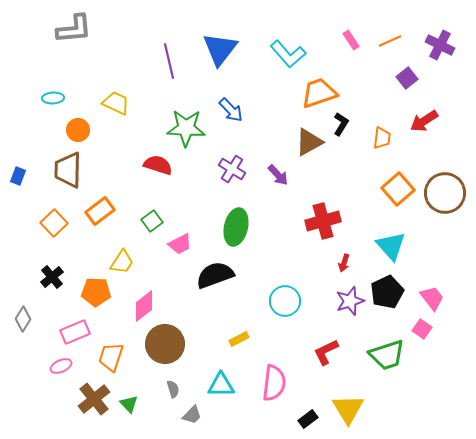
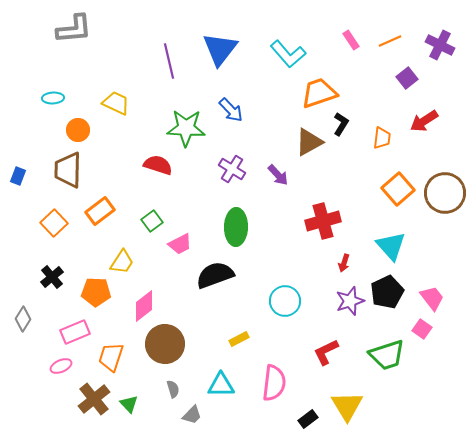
green ellipse at (236, 227): rotated 12 degrees counterclockwise
yellow triangle at (348, 409): moved 1 px left, 3 px up
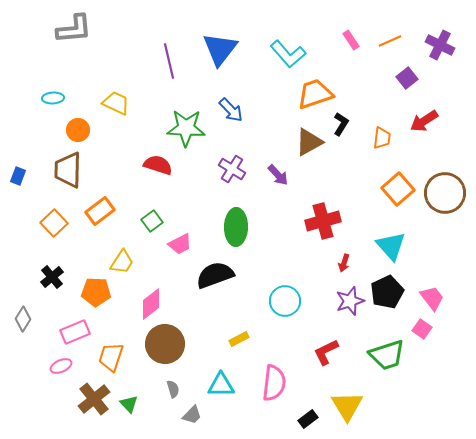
orange trapezoid at (319, 93): moved 4 px left, 1 px down
pink diamond at (144, 306): moved 7 px right, 2 px up
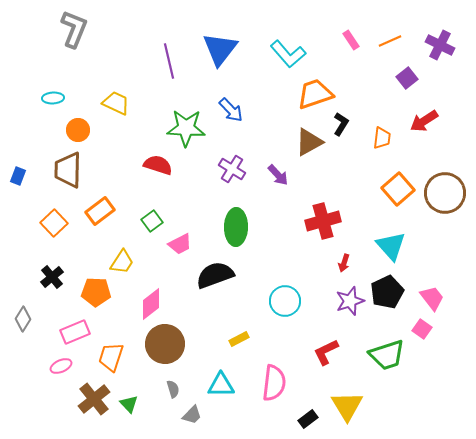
gray L-shape at (74, 29): rotated 63 degrees counterclockwise
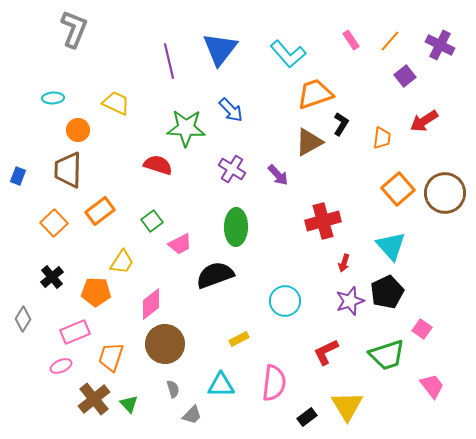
orange line at (390, 41): rotated 25 degrees counterclockwise
purple square at (407, 78): moved 2 px left, 2 px up
pink trapezoid at (432, 298): moved 88 px down
black rectangle at (308, 419): moved 1 px left, 2 px up
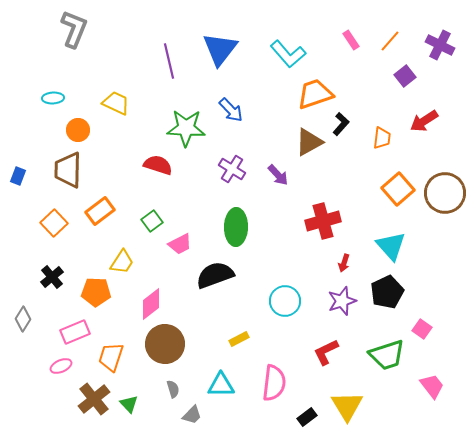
black L-shape at (341, 124): rotated 10 degrees clockwise
purple star at (350, 301): moved 8 px left
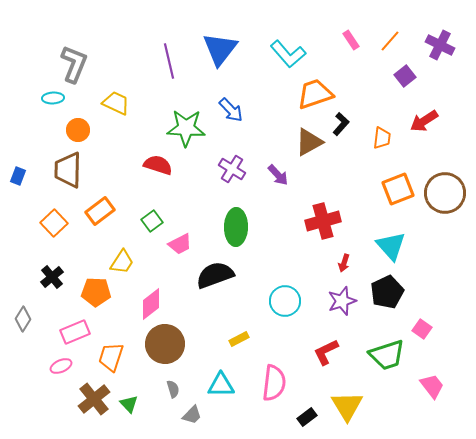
gray L-shape at (74, 29): moved 35 px down
orange square at (398, 189): rotated 20 degrees clockwise
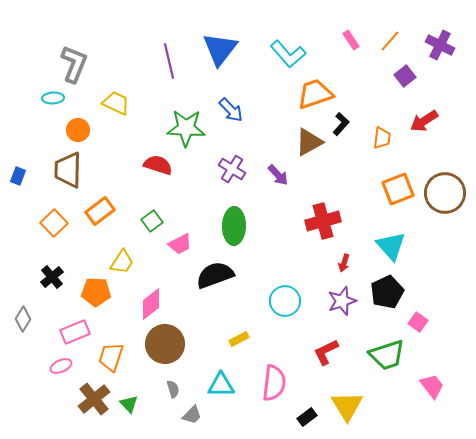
green ellipse at (236, 227): moved 2 px left, 1 px up
pink square at (422, 329): moved 4 px left, 7 px up
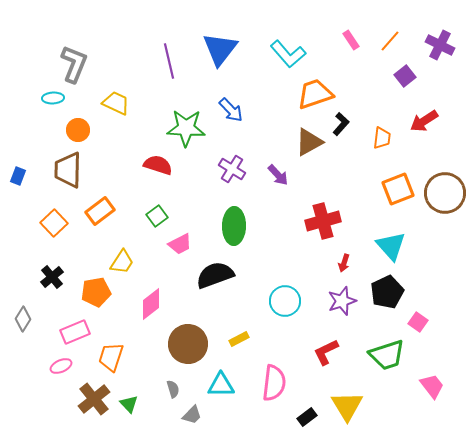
green square at (152, 221): moved 5 px right, 5 px up
orange pentagon at (96, 292): rotated 12 degrees counterclockwise
brown circle at (165, 344): moved 23 px right
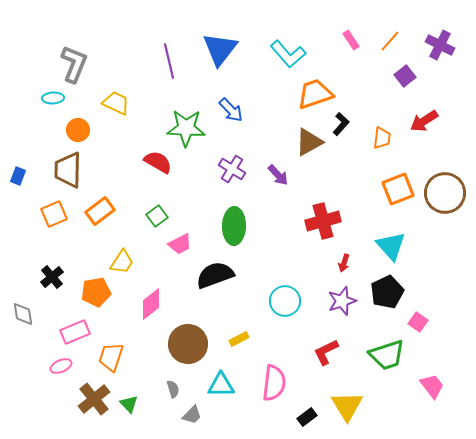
red semicircle at (158, 165): moved 3 px up; rotated 12 degrees clockwise
orange square at (54, 223): moved 9 px up; rotated 20 degrees clockwise
gray diamond at (23, 319): moved 5 px up; rotated 40 degrees counterclockwise
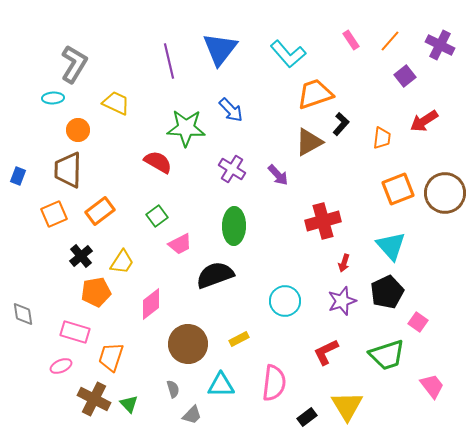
gray L-shape at (74, 64): rotated 9 degrees clockwise
black cross at (52, 277): moved 29 px right, 21 px up
pink rectangle at (75, 332): rotated 40 degrees clockwise
brown cross at (94, 399): rotated 24 degrees counterclockwise
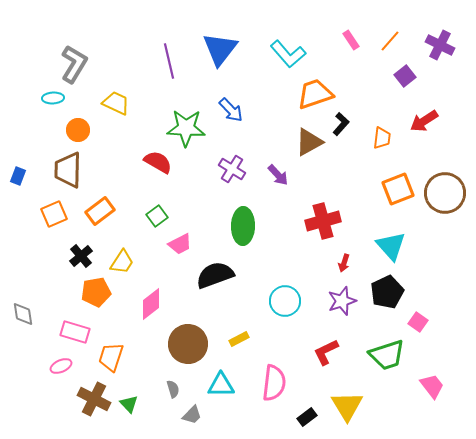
green ellipse at (234, 226): moved 9 px right
